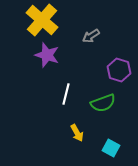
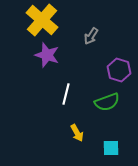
gray arrow: rotated 24 degrees counterclockwise
green semicircle: moved 4 px right, 1 px up
cyan square: rotated 30 degrees counterclockwise
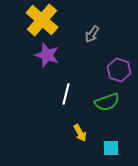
gray arrow: moved 1 px right, 2 px up
yellow arrow: moved 3 px right
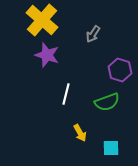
gray arrow: moved 1 px right
purple hexagon: moved 1 px right
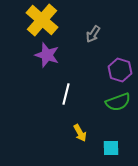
green semicircle: moved 11 px right
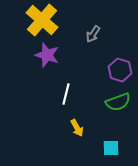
yellow arrow: moved 3 px left, 5 px up
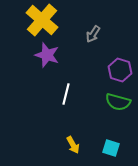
green semicircle: rotated 35 degrees clockwise
yellow arrow: moved 4 px left, 17 px down
cyan square: rotated 18 degrees clockwise
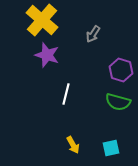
purple hexagon: moved 1 px right
cyan square: rotated 30 degrees counterclockwise
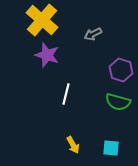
gray arrow: rotated 30 degrees clockwise
cyan square: rotated 18 degrees clockwise
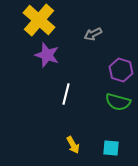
yellow cross: moved 3 px left
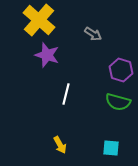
gray arrow: rotated 120 degrees counterclockwise
yellow arrow: moved 13 px left
